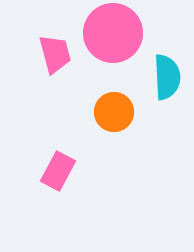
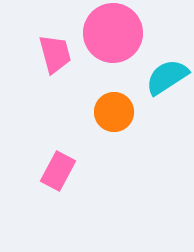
cyan semicircle: rotated 120 degrees counterclockwise
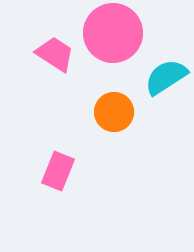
pink trapezoid: rotated 42 degrees counterclockwise
cyan semicircle: moved 1 px left
pink rectangle: rotated 6 degrees counterclockwise
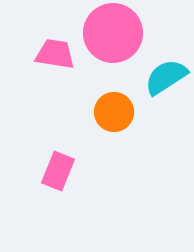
pink trapezoid: rotated 24 degrees counterclockwise
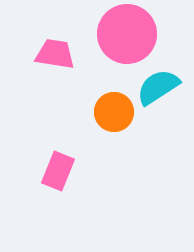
pink circle: moved 14 px right, 1 px down
cyan semicircle: moved 8 px left, 10 px down
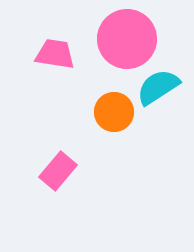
pink circle: moved 5 px down
pink rectangle: rotated 18 degrees clockwise
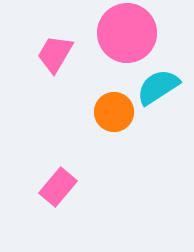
pink circle: moved 6 px up
pink trapezoid: rotated 69 degrees counterclockwise
pink rectangle: moved 16 px down
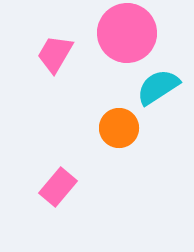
orange circle: moved 5 px right, 16 px down
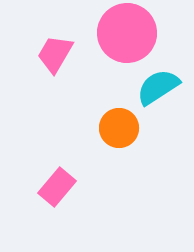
pink rectangle: moved 1 px left
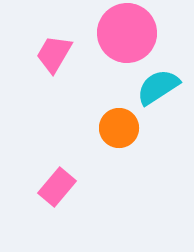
pink trapezoid: moved 1 px left
